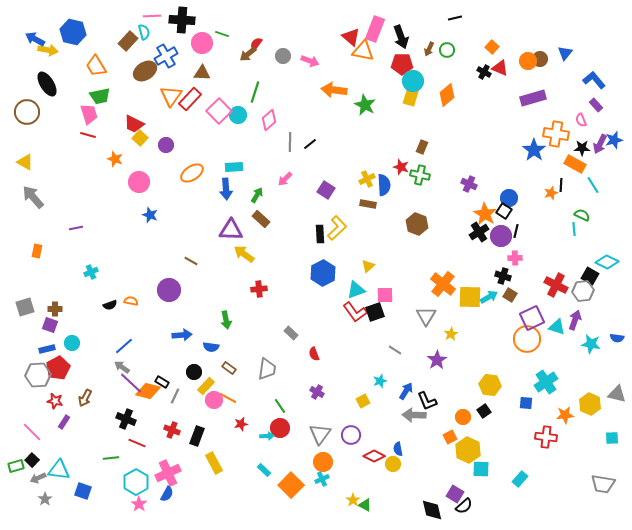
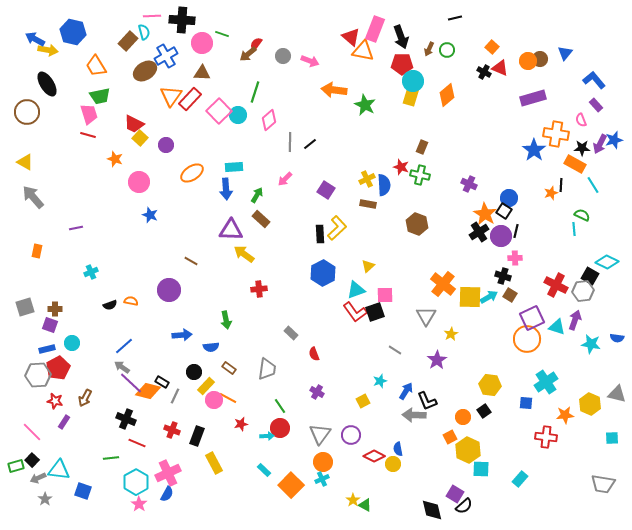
blue semicircle at (211, 347): rotated 14 degrees counterclockwise
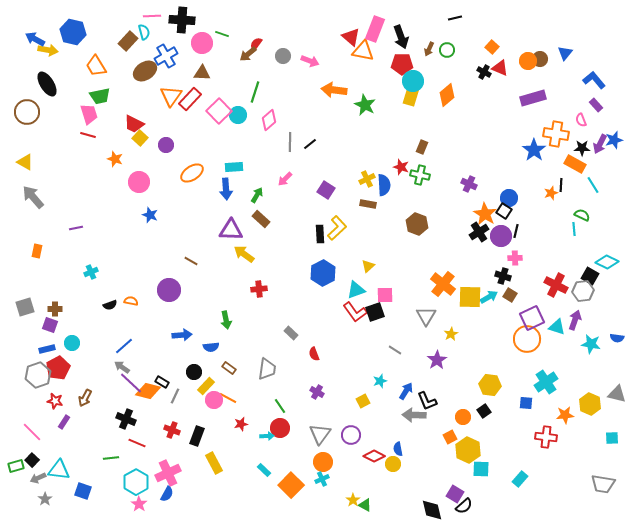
gray hexagon at (38, 375): rotated 15 degrees counterclockwise
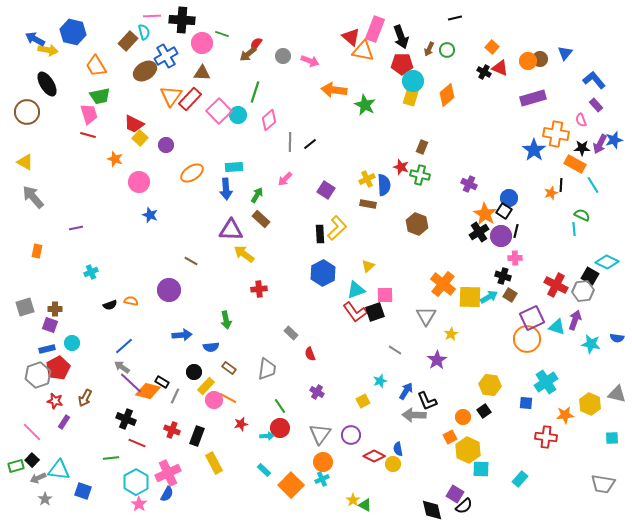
red semicircle at (314, 354): moved 4 px left
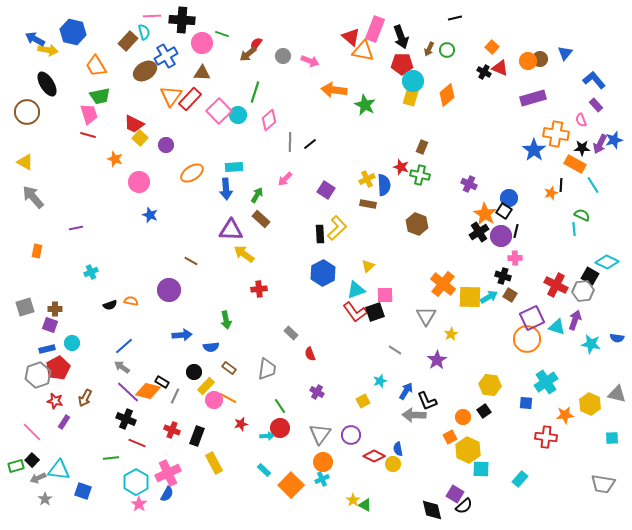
purple line at (131, 383): moved 3 px left, 9 px down
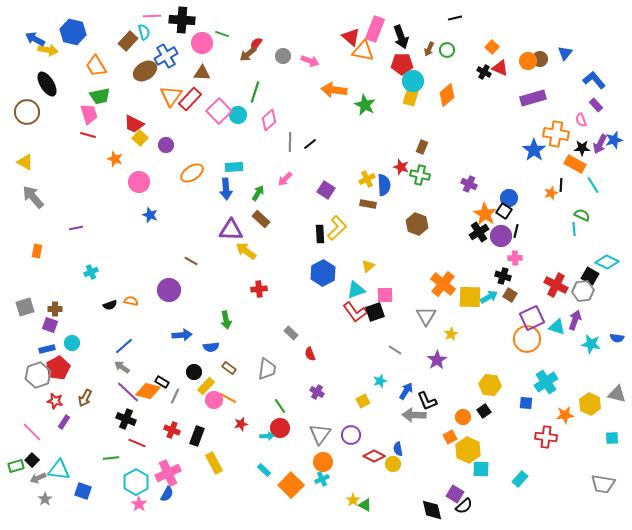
green arrow at (257, 195): moved 1 px right, 2 px up
yellow arrow at (244, 254): moved 2 px right, 3 px up
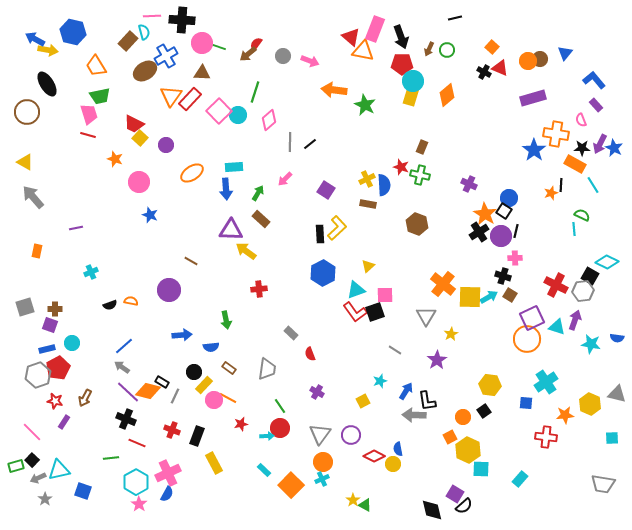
green line at (222, 34): moved 3 px left, 13 px down
blue star at (614, 140): moved 8 px down; rotated 30 degrees counterclockwise
yellow rectangle at (206, 386): moved 2 px left, 1 px up
black L-shape at (427, 401): rotated 15 degrees clockwise
cyan triangle at (59, 470): rotated 20 degrees counterclockwise
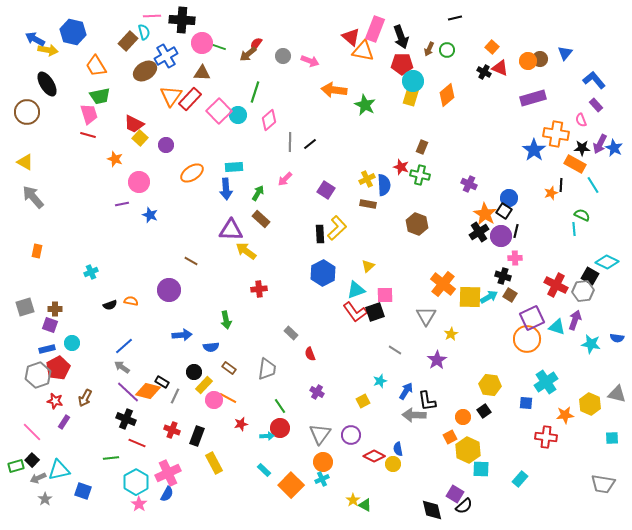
purple line at (76, 228): moved 46 px right, 24 px up
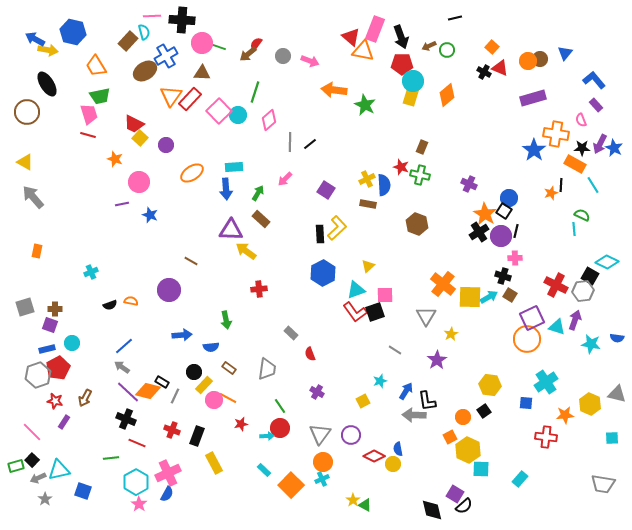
brown arrow at (429, 49): moved 3 px up; rotated 40 degrees clockwise
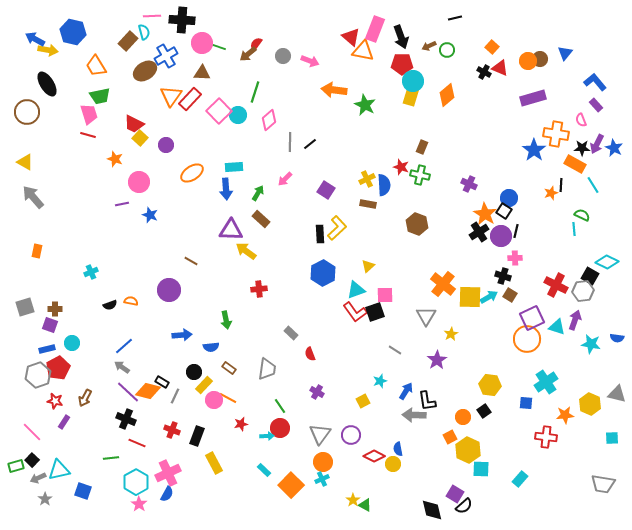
blue L-shape at (594, 80): moved 1 px right, 2 px down
purple arrow at (600, 144): moved 3 px left
